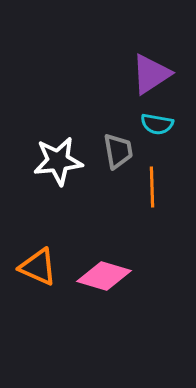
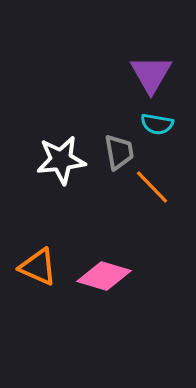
purple triangle: rotated 27 degrees counterclockwise
gray trapezoid: moved 1 px right, 1 px down
white star: moved 3 px right, 1 px up
orange line: rotated 42 degrees counterclockwise
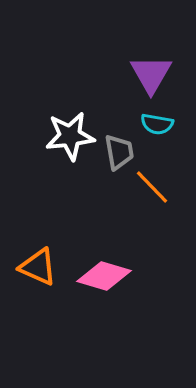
white star: moved 9 px right, 24 px up
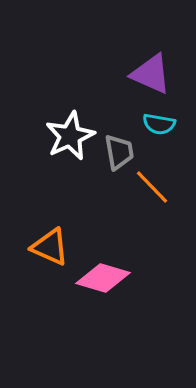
purple triangle: rotated 36 degrees counterclockwise
cyan semicircle: moved 2 px right
white star: rotated 18 degrees counterclockwise
orange triangle: moved 12 px right, 20 px up
pink diamond: moved 1 px left, 2 px down
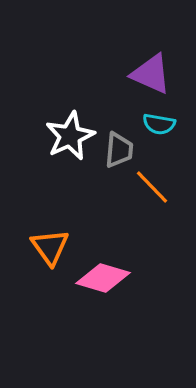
gray trapezoid: moved 2 px up; rotated 15 degrees clockwise
orange triangle: rotated 30 degrees clockwise
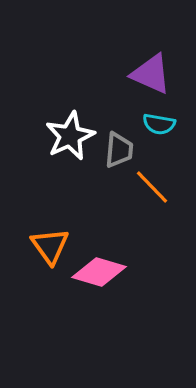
orange triangle: moved 1 px up
pink diamond: moved 4 px left, 6 px up
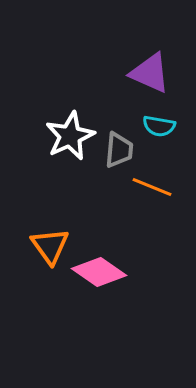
purple triangle: moved 1 px left, 1 px up
cyan semicircle: moved 2 px down
orange line: rotated 24 degrees counterclockwise
pink diamond: rotated 18 degrees clockwise
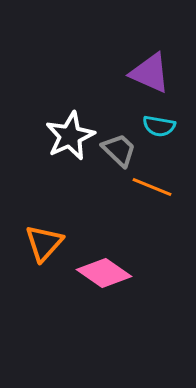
gray trapezoid: rotated 51 degrees counterclockwise
orange triangle: moved 6 px left, 3 px up; rotated 18 degrees clockwise
pink diamond: moved 5 px right, 1 px down
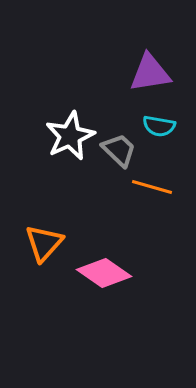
purple triangle: rotated 33 degrees counterclockwise
orange line: rotated 6 degrees counterclockwise
